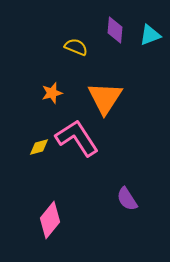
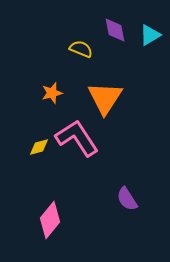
purple diamond: rotated 16 degrees counterclockwise
cyan triangle: rotated 10 degrees counterclockwise
yellow semicircle: moved 5 px right, 2 px down
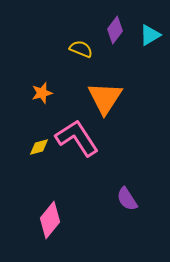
purple diamond: rotated 48 degrees clockwise
orange star: moved 10 px left
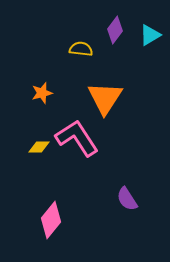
yellow semicircle: rotated 15 degrees counterclockwise
yellow diamond: rotated 15 degrees clockwise
pink diamond: moved 1 px right
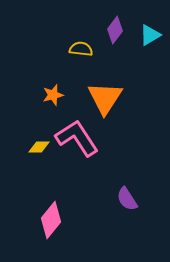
orange star: moved 11 px right, 2 px down
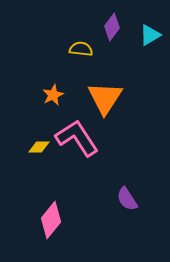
purple diamond: moved 3 px left, 3 px up
orange star: rotated 10 degrees counterclockwise
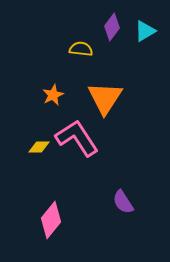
cyan triangle: moved 5 px left, 4 px up
purple semicircle: moved 4 px left, 3 px down
